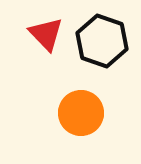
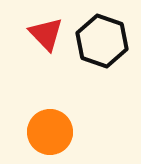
orange circle: moved 31 px left, 19 px down
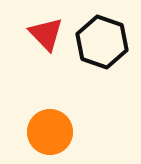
black hexagon: moved 1 px down
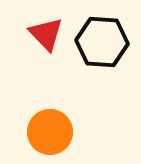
black hexagon: rotated 15 degrees counterclockwise
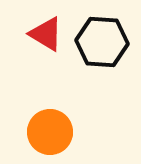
red triangle: rotated 15 degrees counterclockwise
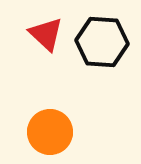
red triangle: rotated 12 degrees clockwise
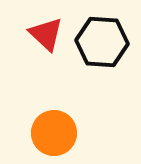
orange circle: moved 4 px right, 1 px down
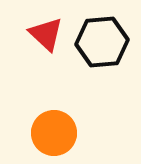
black hexagon: rotated 9 degrees counterclockwise
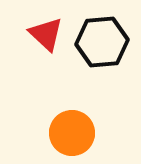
orange circle: moved 18 px right
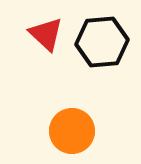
orange circle: moved 2 px up
